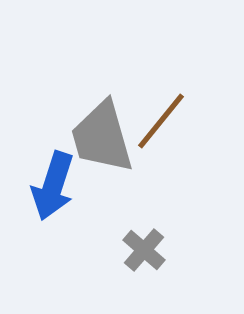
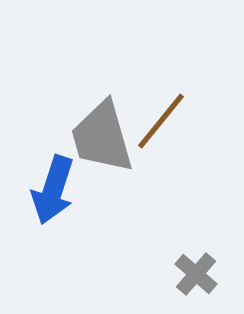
blue arrow: moved 4 px down
gray cross: moved 52 px right, 24 px down
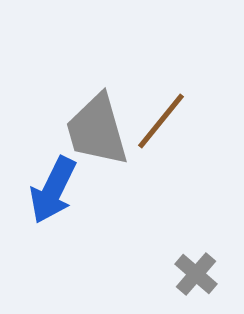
gray trapezoid: moved 5 px left, 7 px up
blue arrow: rotated 8 degrees clockwise
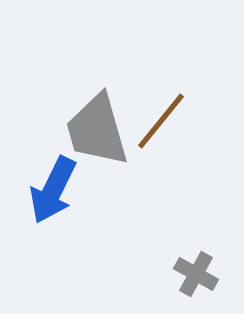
gray cross: rotated 12 degrees counterclockwise
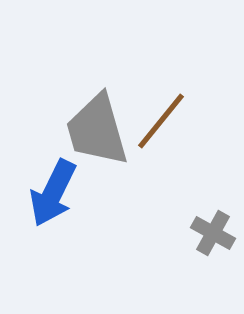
blue arrow: moved 3 px down
gray cross: moved 17 px right, 41 px up
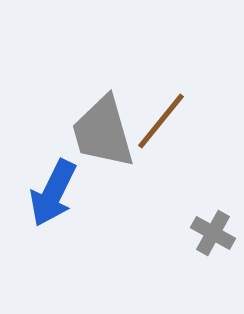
gray trapezoid: moved 6 px right, 2 px down
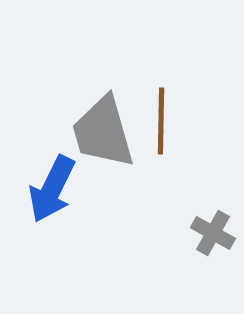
brown line: rotated 38 degrees counterclockwise
blue arrow: moved 1 px left, 4 px up
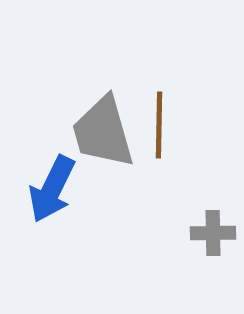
brown line: moved 2 px left, 4 px down
gray cross: rotated 30 degrees counterclockwise
